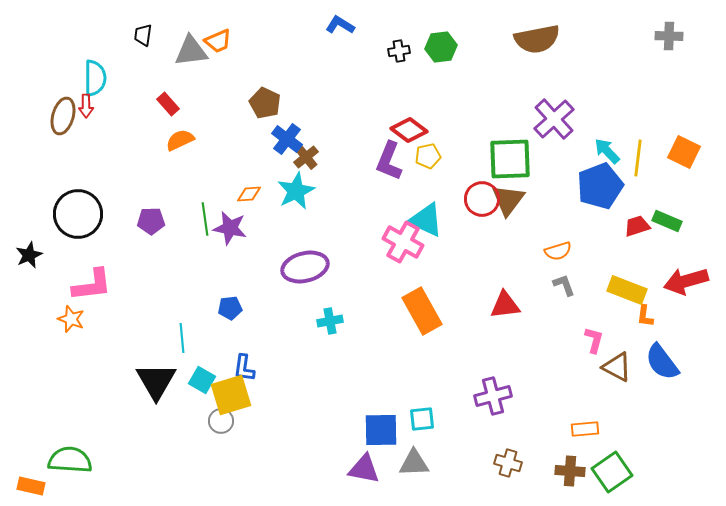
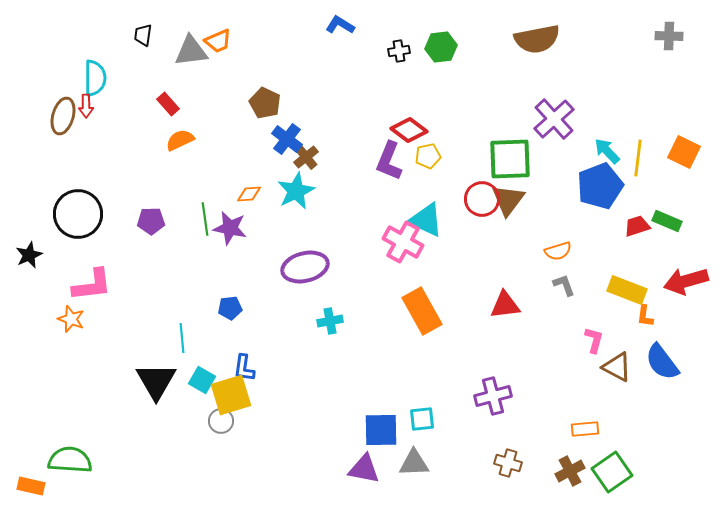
brown cross at (570, 471): rotated 32 degrees counterclockwise
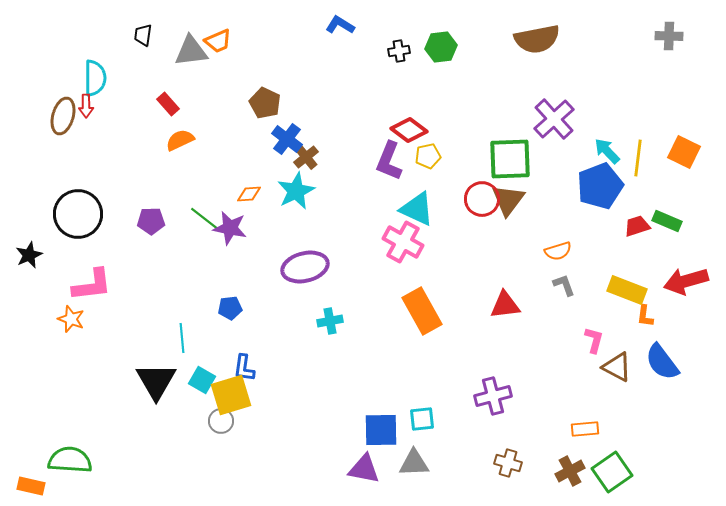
green line at (205, 219): rotated 44 degrees counterclockwise
cyan triangle at (426, 220): moved 9 px left, 11 px up
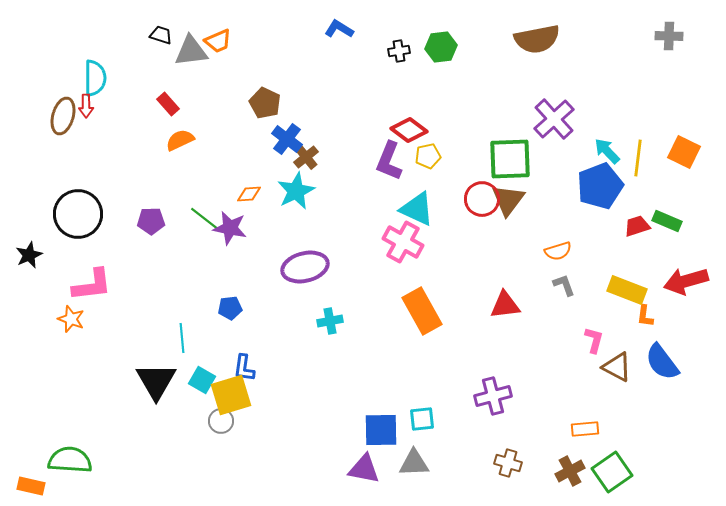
blue L-shape at (340, 25): moved 1 px left, 4 px down
black trapezoid at (143, 35): moved 18 px right; rotated 100 degrees clockwise
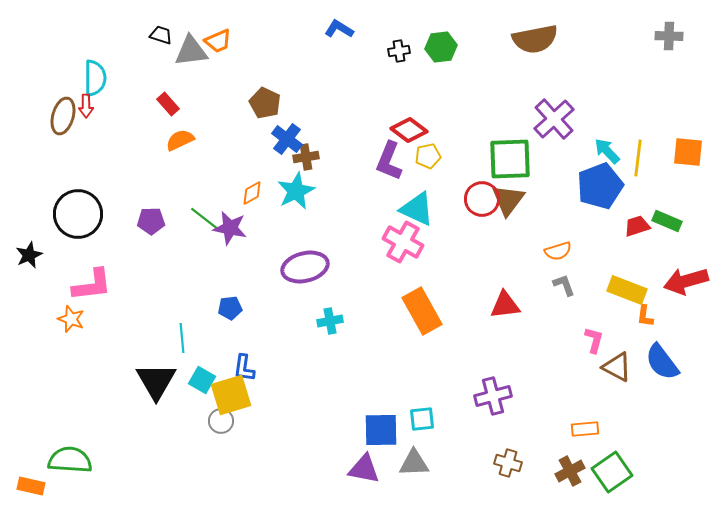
brown semicircle at (537, 39): moved 2 px left
orange square at (684, 152): moved 4 px right; rotated 20 degrees counterclockwise
brown cross at (306, 157): rotated 30 degrees clockwise
orange diamond at (249, 194): moved 3 px right, 1 px up; rotated 25 degrees counterclockwise
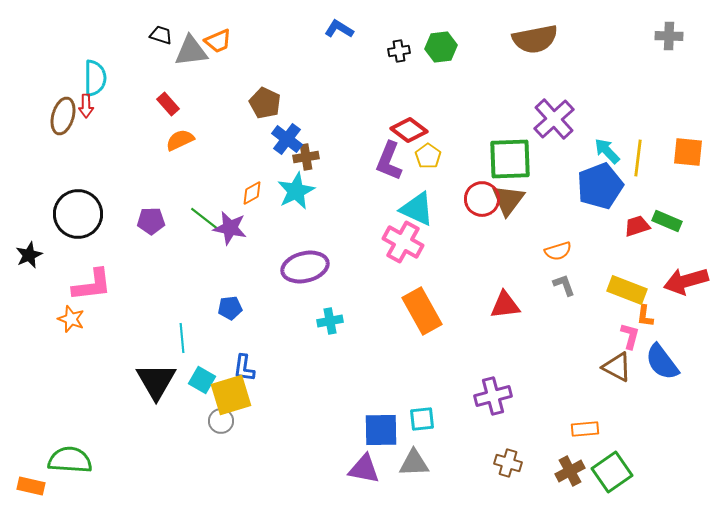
yellow pentagon at (428, 156): rotated 25 degrees counterclockwise
pink L-shape at (594, 340): moved 36 px right, 4 px up
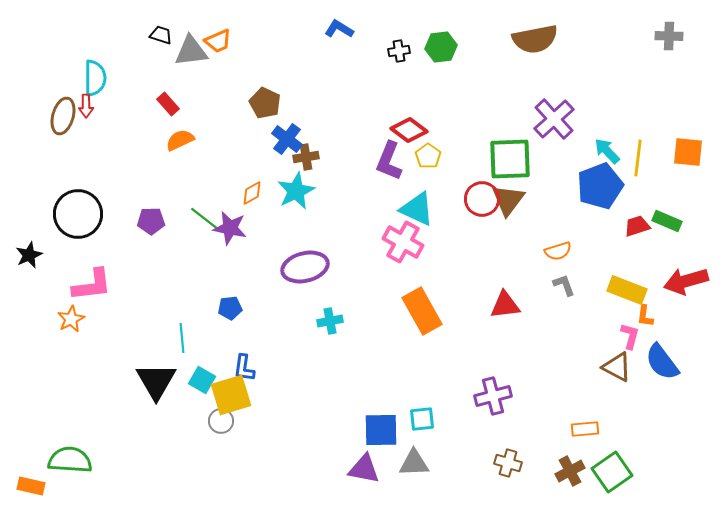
orange star at (71, 319): rotated 24 degrees clockwise
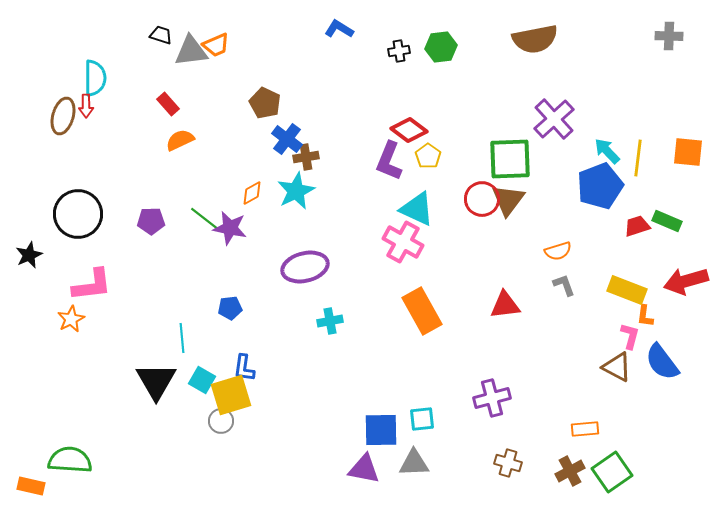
orange trapezoid at (218, 41): moved 2 px left, 4 px down
purple cross at (493, 396): moved 1 px left, 2 px down
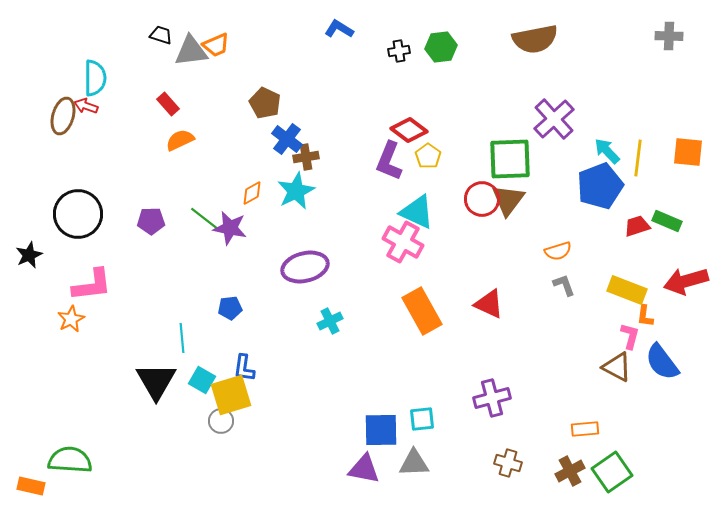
red arrow at (86, 106): rotated 110 degrees clockwise
cyan triangle at (417, 209): moved 3 px down
red triangle at (505, 305): moved 16 px left, 1 px up; rotated 32 degrees clockwise
cyan cross at (330, 321): rotated 15 degrees counterclockwise
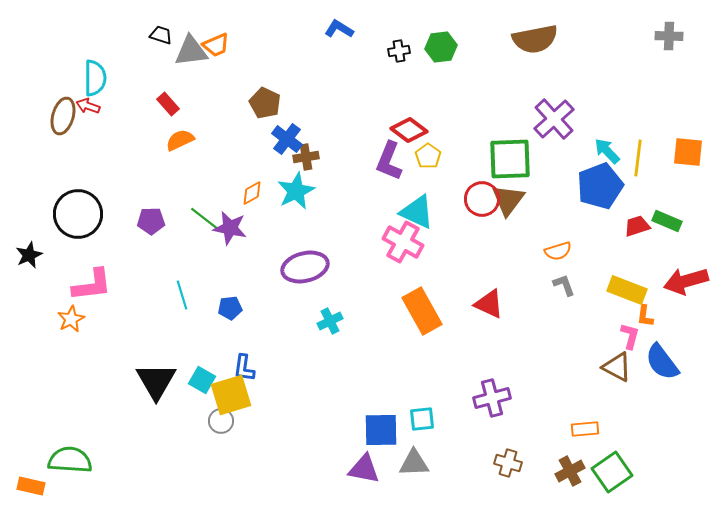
red arrow at (86, 106): moved 2 px right
cyan line at (182, 338): moved 43 px up; rotated 12 degrees counterclockwise
